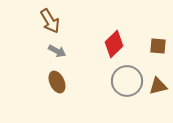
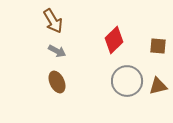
brown arrow: moved 3 px right
red diamond: moved 4 px up
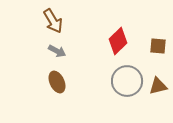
red diamond: moved 4 px right, 1 px down
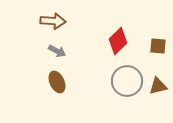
brown arrow: rotated 55 degrees counterclockwise
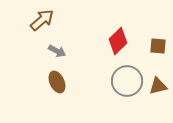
brown arrow: moved 11 px left, 1 px up; rotated 45 degrees counterclockwise
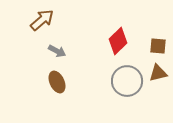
brown triangle: moved 13 px up
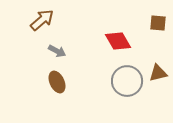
red diamond: rotated 76 degrees counterclockwise
brown square: moved 23 px up
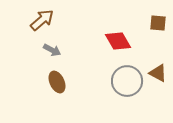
gray arrow: moved 5 px left, 1 px up
brown triangle: rotated 42 degrees clockwise
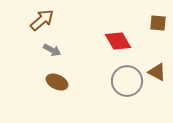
brown triangle: moved 1 px left, 1 px up
brown ellipse: rotated 40 degrees counterclockwise
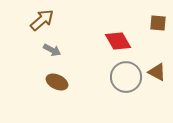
gray circle: moved 1 px left, 4 px up
